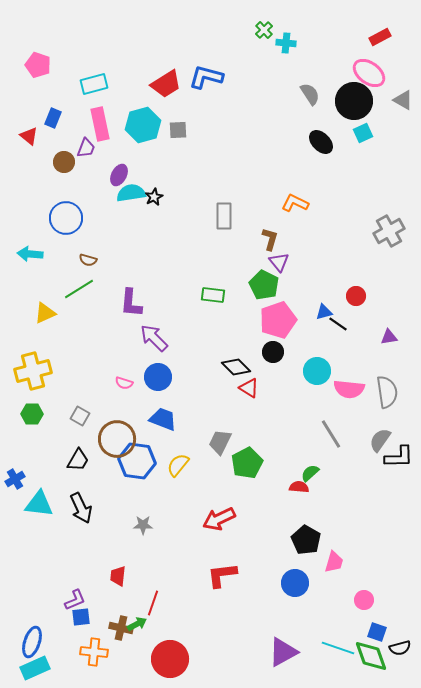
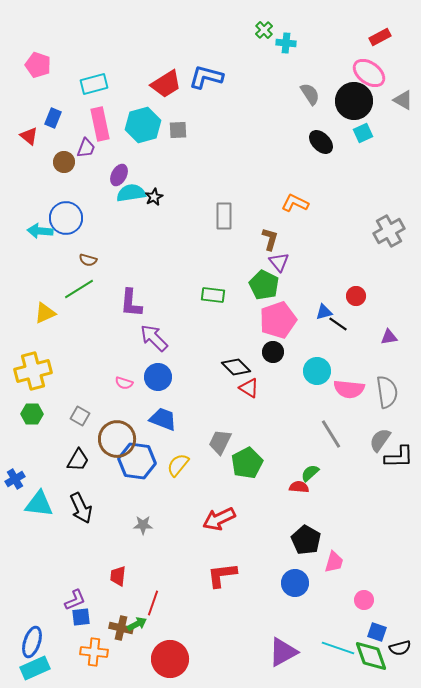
cyan arrow at (30, 254): moved 10 px right, 23 px up
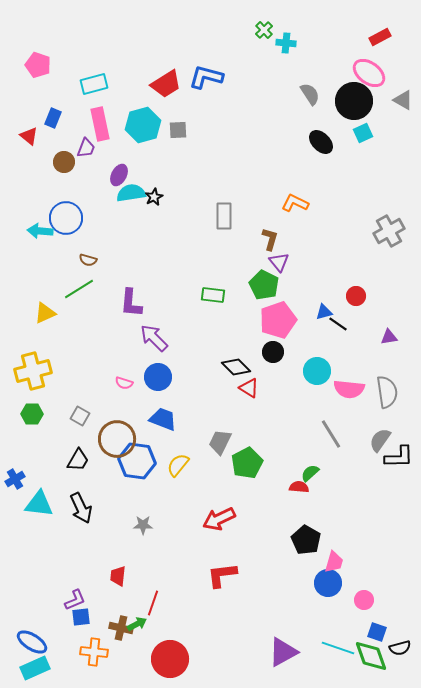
blue circle at (295, 583): moved 33 px right
blue ellipse at (32, 642): rotated 76 degrees counterclockwise
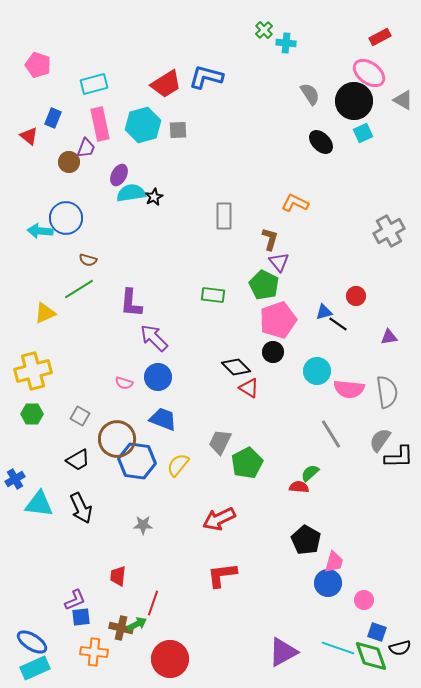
brown circle at (64, 162): moved 5 px right
black trapezoid at (78, 460): rotated 30 degrees clockwise
